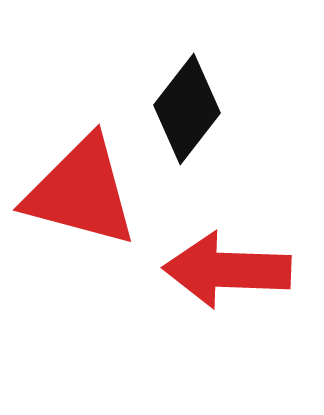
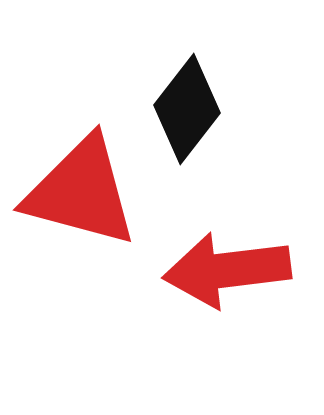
red arrow: rotated 9 degrees counterclockwise
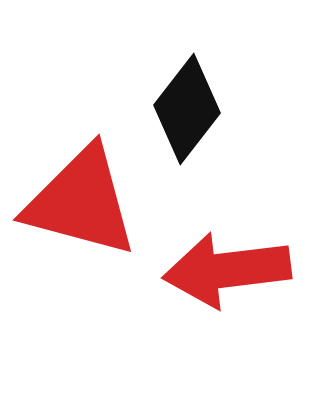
red triangle: moved 10 px down
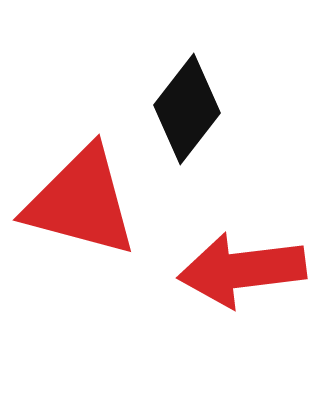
red arrow: moved 15 px right
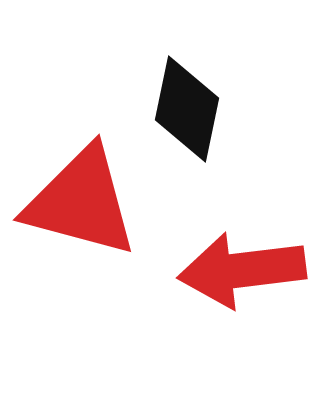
black diamond: rotated 26 degrees counterclockwise
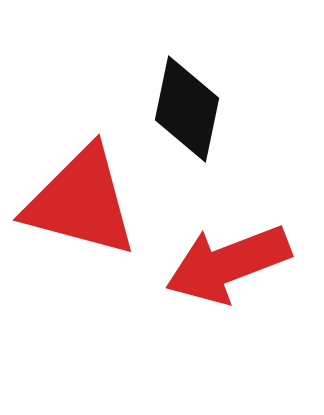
red arrow: moved 14 px left, 6 px up; rotated 14 degrees counterclockwise
